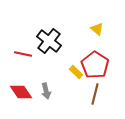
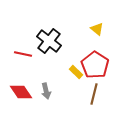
brown line: moved 1 px left
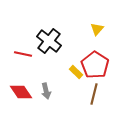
yellow triangle: rotated 32 degrees clockwise
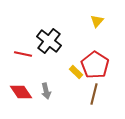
yellow triangle: moved 8 px up
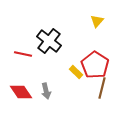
brown line: moved 8 px right, 6 px up
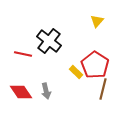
brown line: moved 1 px right, 1 px down
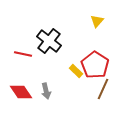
yellow rectangle: moved 1 px up
brown line: rotated 10 degrees clockwise
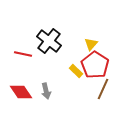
yellow triangle: moved 6 px left, 23 px down
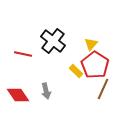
black cross: moved 4 px right
red diamond: moved 3 px left, 3 px down
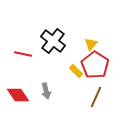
brown line: moved 7 px left, 8 px down
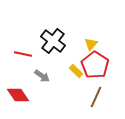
gray arrow: moved 4 px left, 15 px up; rotated 42 degrees counterclockwise
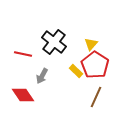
black cross: moved 1 px right, 1 px down
gray arrow: rotated 84 degrees clockwise
red diamond: moved 5 px right
